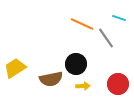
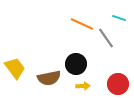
yellow trapezoid: rotated 85 degrees clockwise
brown semicircle: moved 2 px left, 1 px up
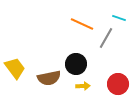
gray line: rotated 65 degrees clockwise
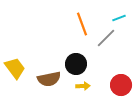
cyan line: rotated 40 degrees counterclockwise
orange line: rotated 45 degrees clockwise
gray line: rotated 15 degrees clockwise
brown semicircle: moved 1 px down
red circle: moved 3 px right, 1 px down
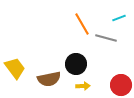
orange line: rotated 10 degrees counterclockwise
gray line: rotated 60 degrees clockwise
